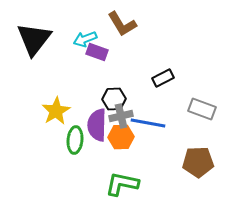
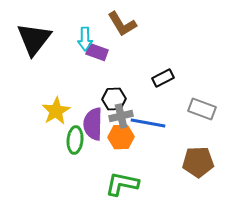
cyan arrow: rotated 70 degrees counterclockwise
purple semicircle: moved 4 px left, 1 px up
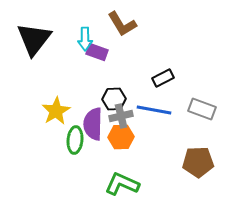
blue line: moved 6 px right, 13 px up
green L-shape: rotated 12 degrees clockwise
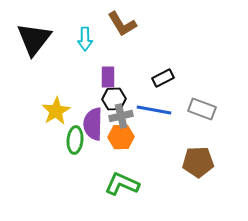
purple rectangle: moved 11 px right, 25 px down; rotated 70 degrees clockwise
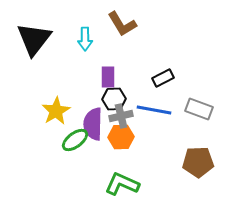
gray rectangle: moved 3 px left
green ellipse: rotated 48 degrees clockwise
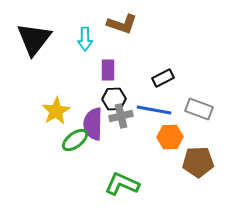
brown L-shape: rotated 40 degrees counterclockwise
purple rectangle: moved 7 px up
orange hexagon: moved 49 px right
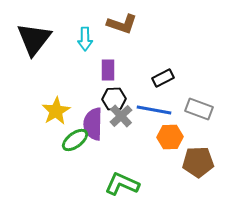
gray cross: rotated 30 degrees counterclockwise
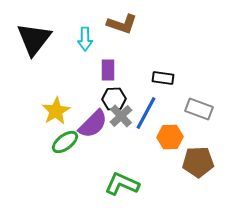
black rectangle: rotated 35 degrees clockwise
blue line: moved 8 px left, 3 px down; rotated 72 degrees counterclockwise
purple semicircle: rotated 136 degrees counterclockwise
green ellipse: moved 10 px left, 2 px down
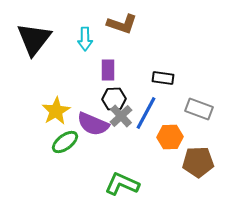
purple semicircle: rotated 68 degrees clockwise
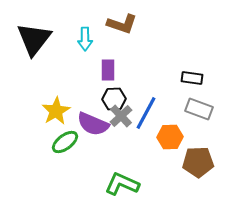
black rectangle: moved 29 px right
